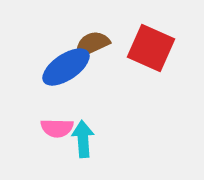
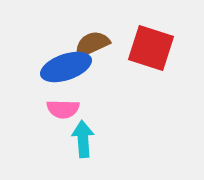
red square: rotated 6 degrees counterclockwise
blue ellipse: rotated 15 degrees clockwise
pink semicircle: moved 6 px right, 19 px up
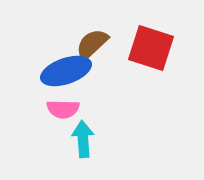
brown semicircle: rotated 18 degrees counterclockwise
blue ellipse: moved 4 px down
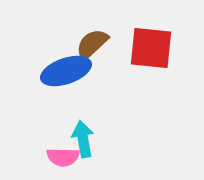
red square: rotated 12 degrees counterclockwise
pink semicircle: moved 48 px down
cyan arrow: rotated 6 degrees counterclockwise
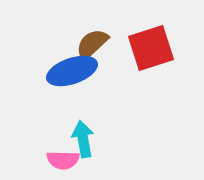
red square: rotated 24 degrees counterclockwise
blue ellipse: moved 6 px right
pink semicircle: moved 3 px down
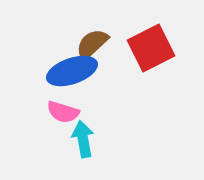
red square: rotated 9 degrees counterclockwise
pink semicircle: moved 48 px up; rotated 16 degrees clockwise
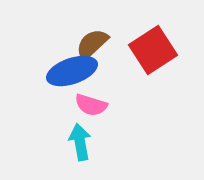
red square: moved 2 px right, 2 px down; rotated 6 degrees counterclockwise
pink semicircle: moved 28 px right, 7 px up
cyan arrow: moved 3 px left, 3 px down
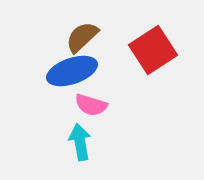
brown semicircle: moved 10 px left, 7 px up
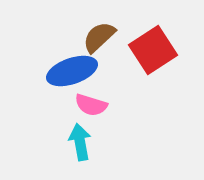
brown semicircle: moved 17 px right
